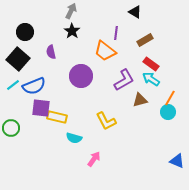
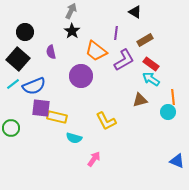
orange trapezoid: moved 9 px left
purple L-shape: moved 20 px up
cyan line: moved 1 px up
orange line: moved 3 px right, 1 px up; rotated 35 degrees counterclockwise
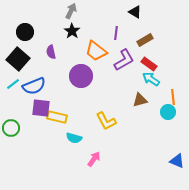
red rectangle: moved 2 px left
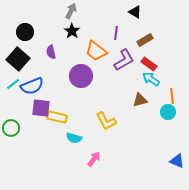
blue semicircle: moved 2 px left
orange line: moved 1 px left, 1 px up
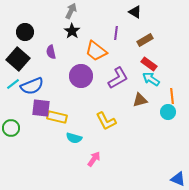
purple L-shape: moved 6 px left, 18 px down
blue triangle: moved 1 px right, 18 px down
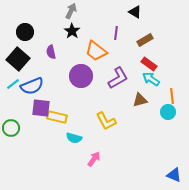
blue triangle: moved 4 px left, 4 px up
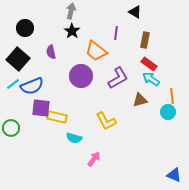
gray arrow: rotated 14 degrees counterclockwise
black circle: moved 4 px up
brown rectangle: rotated 49 degrees counterclockwise
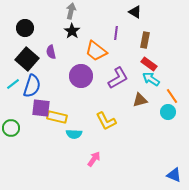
black square: moved 9 px right
blue semicircle: rotated 50 degrees counterclockwise
orange line: rotated 28 degrees counterclockwise
cyan semicircle: moved 4 px up; rotated 14 degrees counterclockwise
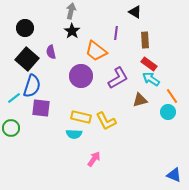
brown rectangle: rotated 14 degrees counterclockwise
cyan line: moved 1 px right, 14 px down
yellow rectangle: moved 24 px right
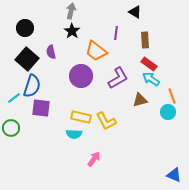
orange line: rotated 14 degrees clockwise
